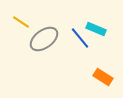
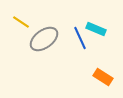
blue line: rotated 15 degrees clockwise
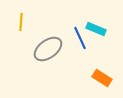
yellow line: rotated 60 degrees clockwise
gray ellipse: moved 4 px right, 10 px down
orange rectangle: moved 1 px left, 1 px down
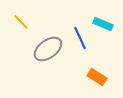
yellow line: rotated 48 degrees counterclockwise
cyan rectangle: moved 7 px right, 5 px up
orange rectangle: moved 5 px left, 1 px up
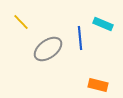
blue line: rotated 20 degrees clockwise
orange rectangle: moved 1 px right, 8 px down; rotated 18 degrees counterclockwise
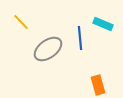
orange rectangle: rotated 60 degrees clockwise
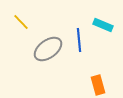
cyan rectangle: moved 1 px down
blue line: moved 1 px left, 2 px down
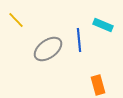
yellow line: moved 5 px left, 2 px up
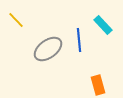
cyan rectangle: rotated 24 degrees clockwise
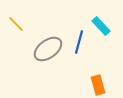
yellow line: moved 4 px down
cyan rectangle: moved 2 px left, 1 px down
blue line: moved 2 px down; rotated 20 degrees clockwise
